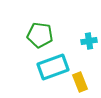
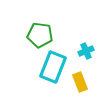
cyan cross: moved 3 px left, 10 px down; rotated 14 degrees counterclockwise
cyan rectangle: rotated 48 degrees counterclockwise
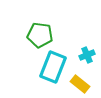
cyan cross: moved 1 px right, 4 px down
yellow rectangle: moved 2 px down; rotated 30 degrees counterclockwise
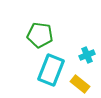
cyan rectangle: moved 2 px left, 3 px down
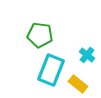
cyan cross: rotated 28 degrees counterclockwise
yellow rectangle: moved 2 px left
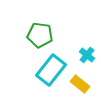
cyan rectangle: rotated 16 degrees clockwise
yellow rectangle: moved 2 px right
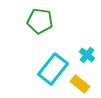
green pentagon: moved 14 px up
cyan rectangle: moved 2 px right, 1 px up
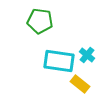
cyan rectangle: moved 6 px right, 8 px up; rotated 60 degrees clockwise
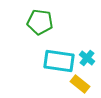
green pentagon: moved 1 px down
cyan cross: moved 3 px down
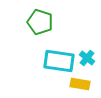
green pentagon: rotated 10 degrees clockwise
yellow rectangle: rotated 30 degrees counterclockwise
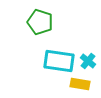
cyan cross: moved 1 px right, 3 px down
